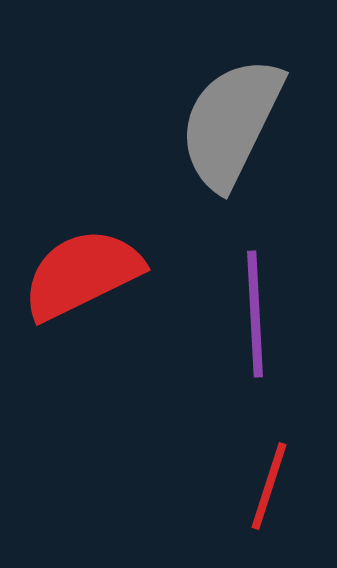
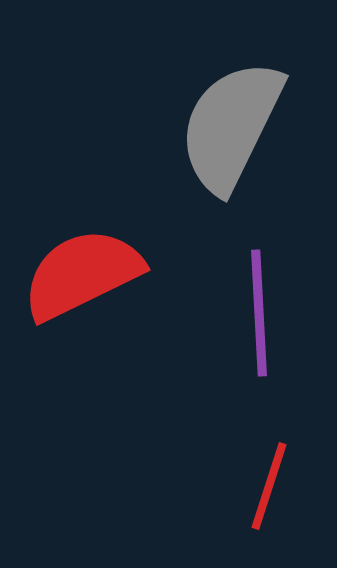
gray semicircle: moved 3 px down
purple line: moved 4 px right, 1 px up
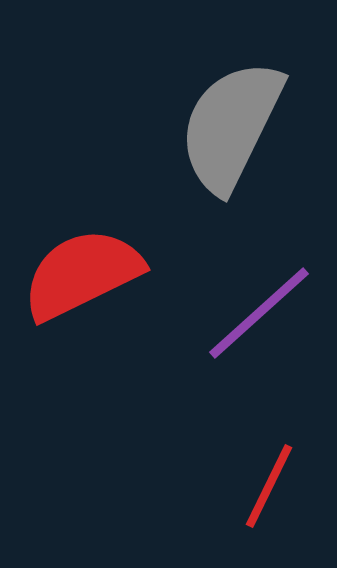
purple line: rotated 51 degrees clockwise
red line: rotated 8 degrees clockwise
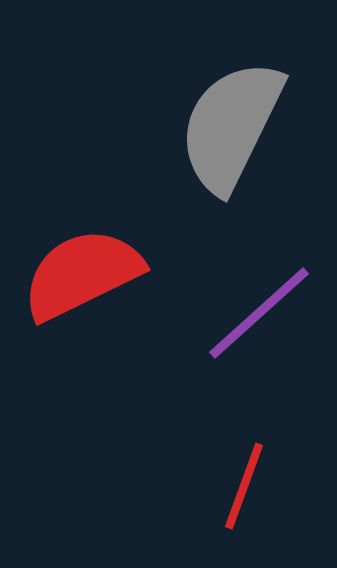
red line: moved 25 px left; rotated 6 degrees counterclockwise
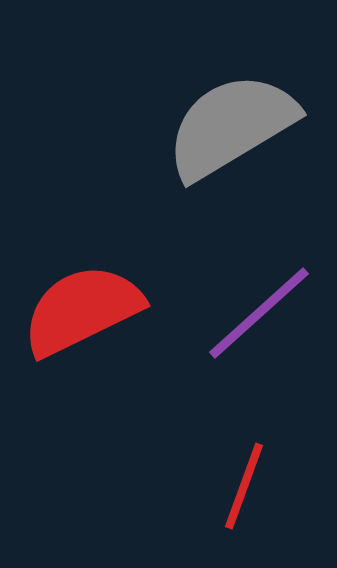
gray semicircle: rotated 33 degrees clockwise
red semicircle: moved 36 px down
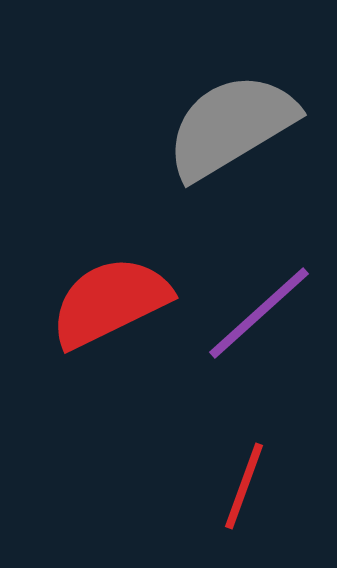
red semicircle: moved 28 px right, 8 px up
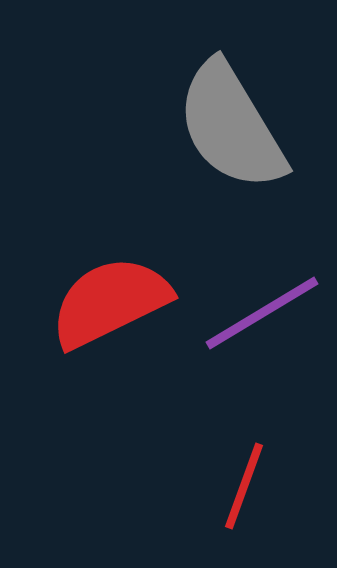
gray semicircle: rotated 90 degrees counterclockwise
purple line: moved 3 px right; rotated 11 degrees clockwise
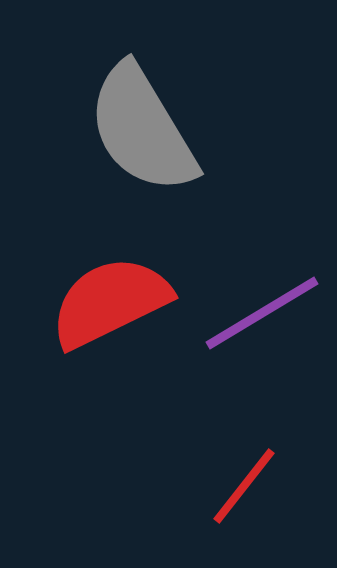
gray semicircle: moved 89 px left, 3 px down
red line: rotated 18 degrees clockwise
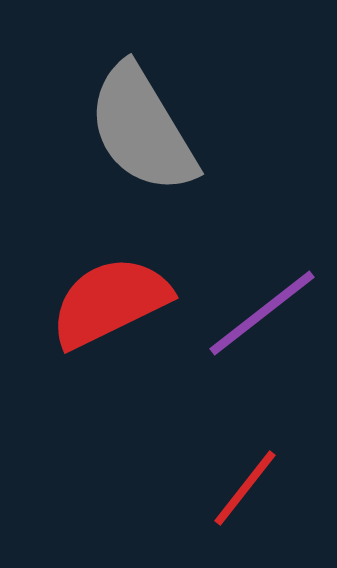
purple line: rotated 7 degrees counterclockwise
red line: moved 1 px right, 2 px down
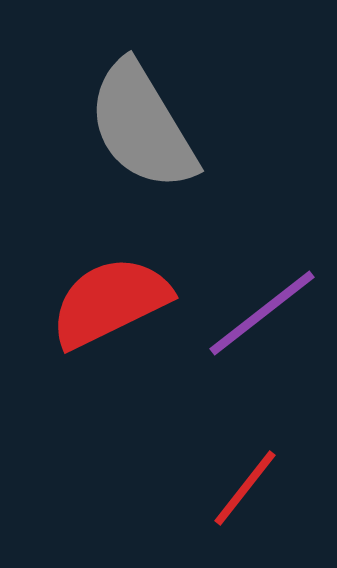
gray semicircle: moved 3 px up
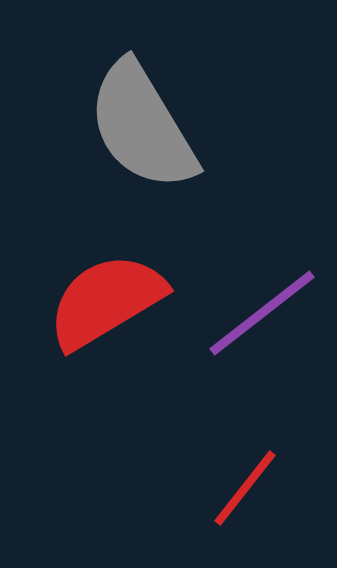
red semicircle: moved 4 px left, 1 px up; rotated 5 degrees counterclockwise
